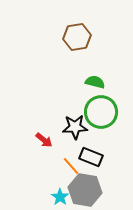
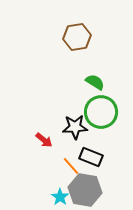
green semicircle: rotated 18 degrees clockwise
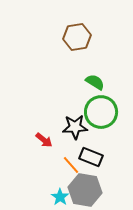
orange line: moved 1 px up
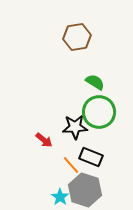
green circle: moved 2 px left
gray hexagon: rotated 8 degrees clockwise
